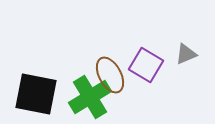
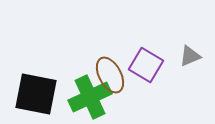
gray triangle: moved 4 px right, 2 px down
green cross: rotated 6 degrees clockwise
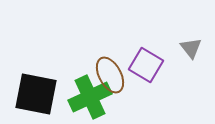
gray triangle: moved 1 px right, 8 px up; rotated 45 degrees counterclockwise
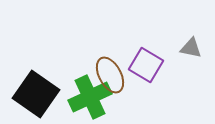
gray triangle: rotated 40 degrees counterclockwise
black square: rotated 24 degrees clockwise
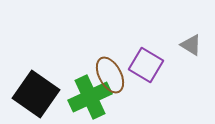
gray triangle: moved 3 px up; rotated 20 degrees clockwise
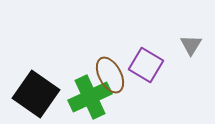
gray triangle: rotated 30 degrees clockwise
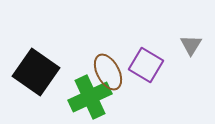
brown ellipse: moved 2 px left, 3 px up
black square: moved 22 px up
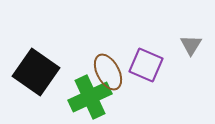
purple square: rotated 8 degrees counterclockwise
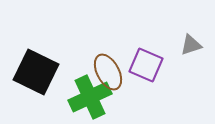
gray triangle: rotated 40 degrees clockwise
black square: rotated 9 degrees counterclockwise
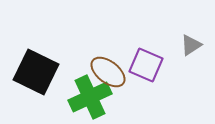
gray triangle: rotated 15 degrees counterclockwise
brown ellipse: rotated 24 degrees counterclockwise
